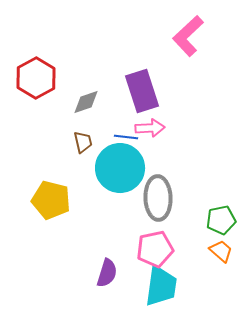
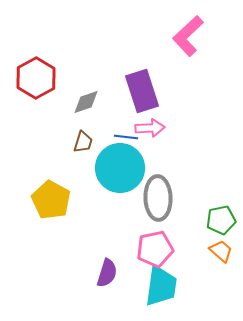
brown trapezoid: rotated 30 degrees clockwise
yellow pentagon: rotated 15 degrees clockwise
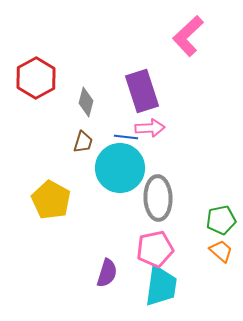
gray diamond: rotated 56 degrees counterclockwise
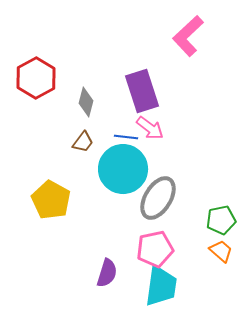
pink arrow: rotated 40 degrees clockwise
brown trapezoid: rotated 20 degrees clockwise
cyan circle: moved 3 px right, 1 px down
gray ellipse: rotated 33 degrees clockwise
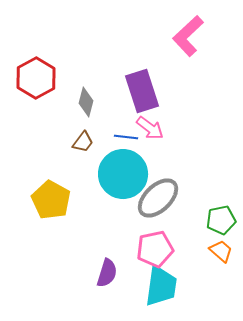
cyan circle: moved 5 px down
gray ellipse: rotated 15 degrees clockwise
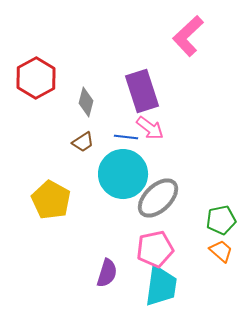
brown trapezoid: rotated 20 degrees clockwise
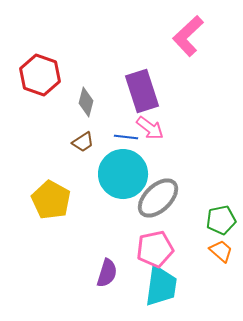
red hexagon: moved 4 px right, 3 px up; rotated 12 degrees counterclockwise
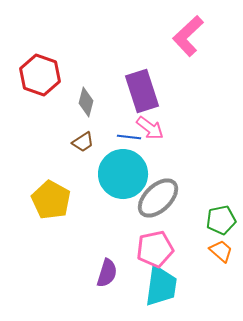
blue line: moved 3 px right
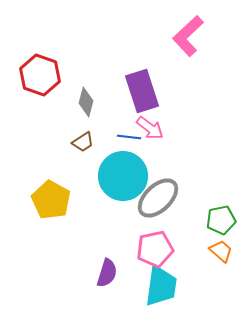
cyan circle: moved 2 px down
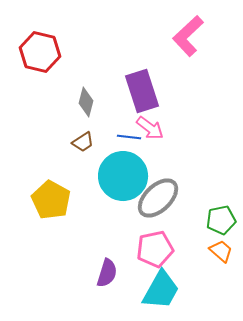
red hexagon: moved 23 px up; rotated 6 degrees counterclockwise
cyan trapezoid: moved 4 px down; rotated 21 degrees clockwise
